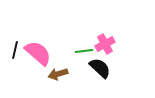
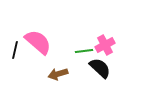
pink cross: moved 1 px down
pink semicircle: moved 11 px up
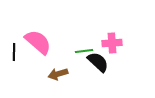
pink cross: moved 7 px right, 2 px up; rotated 24 degrees clockwise
black line: moved 1 px left, 2 px down; rotated 12 degrees counterclockwise
black semicircle: moved 2 px left, 6 px up
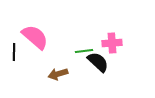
pink semicircle: moved 3 px left, 5 px up
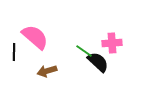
green line: rotated 42 degrees clockwise
brown arrow: moved 11 px left, 3 px up
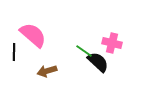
pink semicircle: moved 2 px left, 2 px up
pink cross: rotated 18 degrees clockwise
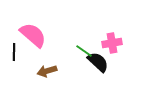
pink cross: rotated 24 degrees counterclockwise
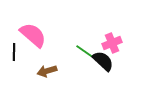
pink cross: rotated 12 degrees counterclockwise
black semicircle: moved 5 px right, 1 px up
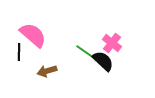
pink cross: rotated 30 degrees counterclockwise
black line: moved 5 px right
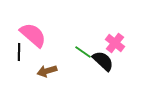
pink cross: moved 3 px right
green line: moved 1 px left, 1 px down
